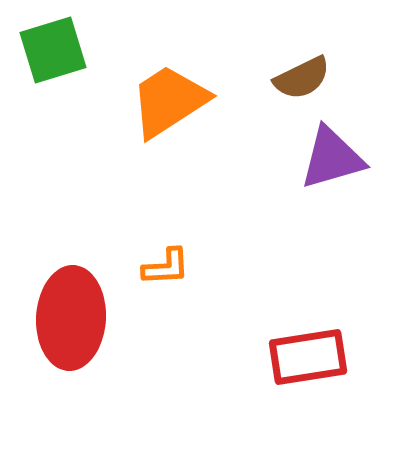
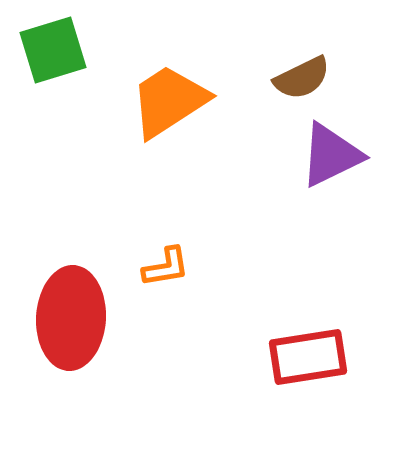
purple triangle: moved 1 px left, 3 px up; rotated 10 degrees counterclockwise
orange L-shape: rotated 6 degrees counterclockwise
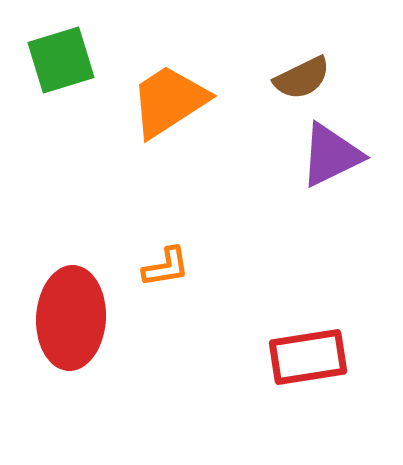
green square: moved 8 px right, 10 px down
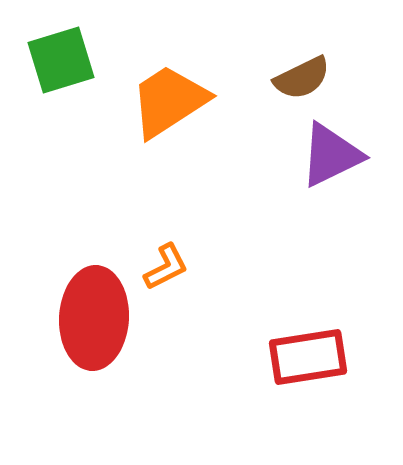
orange L-shape: rotated 18 degrees counterclockwise
red ellipse: moved 23 px right
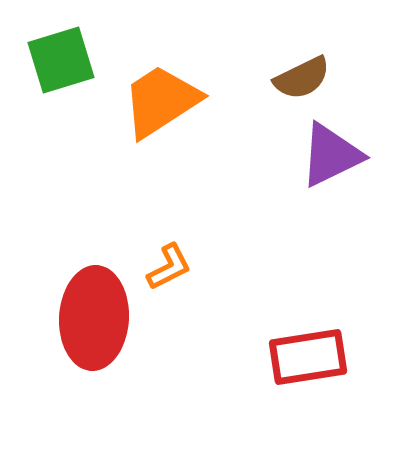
orange trapezoid: moved 8 px left
orange L-shape: moved 3 px right
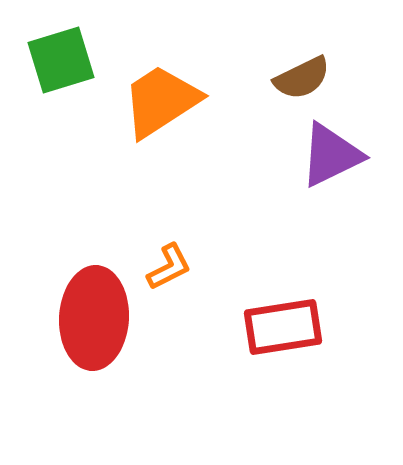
red rectangle: moved 25 px left, 30 px up
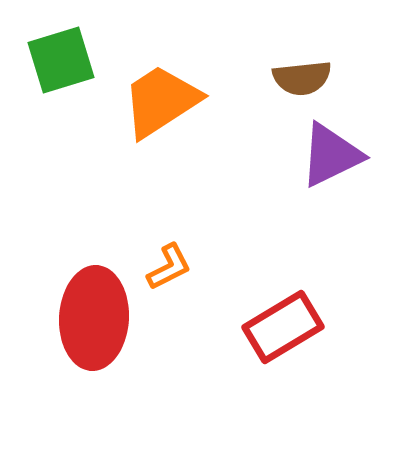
brown semicircle: rotated 20 degrees clockwise
red rectangle: rotated 22 degrees counterclockwise
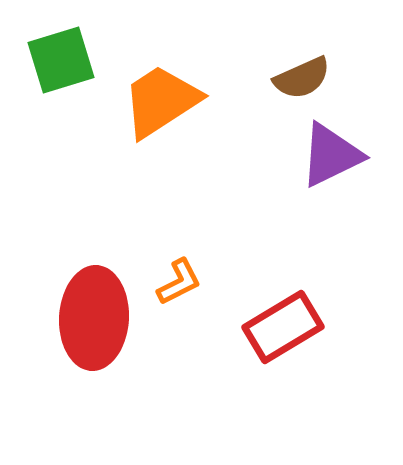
brown semicircle: rotated 18 degrees counterclockwise
orange L-shape: moved 10 px right, 15 px down
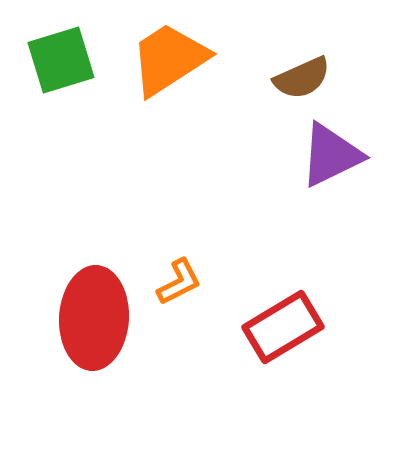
orange trapezoid: moved 8 px right, 42 px up
